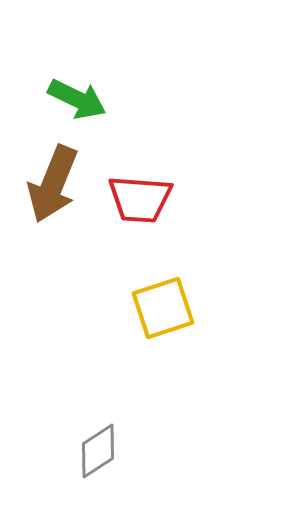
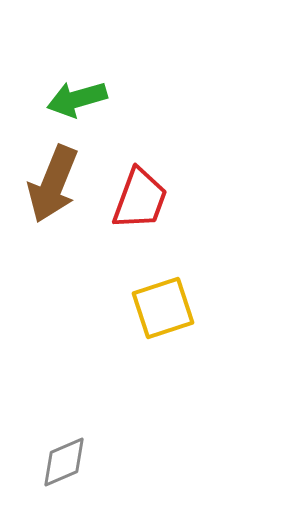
green arrow: rotated 138 degrees clockwise
red trapezoid: rotated 74 degrees counterclockwise
gray diamond: moved 34 px left, 11 px down; rotated 10 degrees clockwise
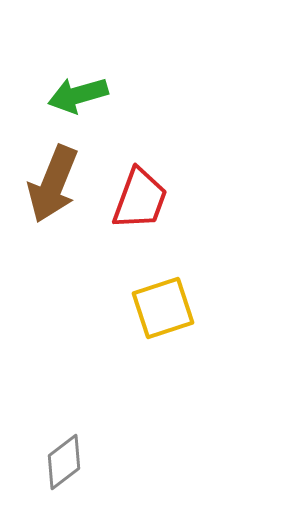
green arrow: moved 1 px right, 4 px up
gray diamond: rotated 14 degrees counterclockwise
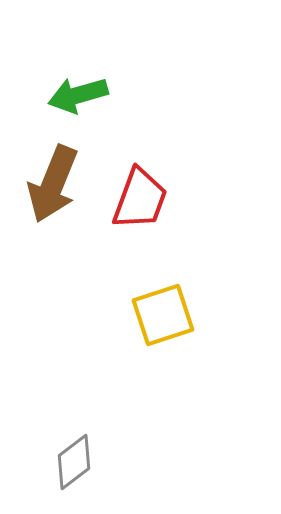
yellow square: moved 7 px down
gray diamond: moved 10 px right
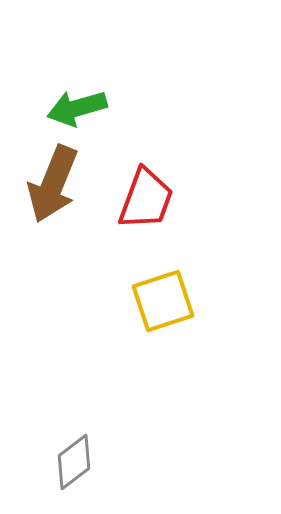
green arrow: moved 1 px left, 13 px down
red trapezoid: moved 6 px right
yellow square: moved 14 px up
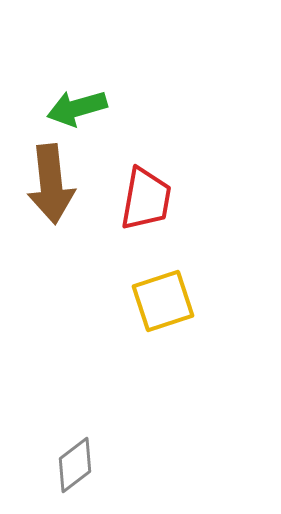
brown arrow: moved 2 px left; rotated 28 degrees counterclockwise
red trapezoid: rotated 10 degrees counterclockwise
gray diamond: moved 1 px right, 3 px down
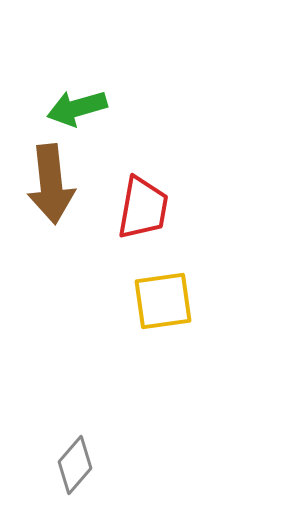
red trapezoid: moved 3 px left, 9 px down
yellow square: rotated 10 degrees clockwise
gray diamond: rotated 12 degrees counterclockwise
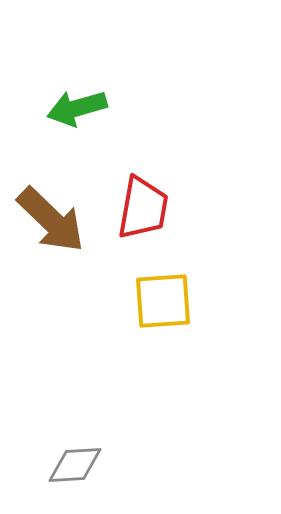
brown arrow: moved 36 px down; rotated 40 degrees counterclockwise
yellow square: rotated 4 degrees clockwise
gray diamond: rotated 46 degrees clockwise
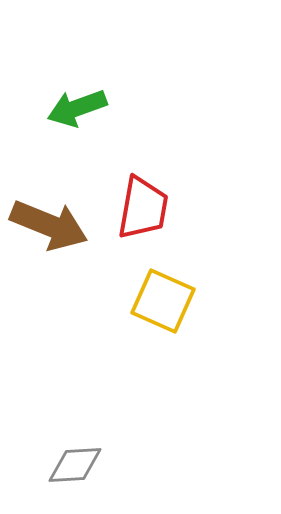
green arrow: rotated 4 degrees counterclockwise
brown arrow: moved 2 px left, 5 px down; rotated 22 degrees counterclockwise
yellow square: rotated 28 degrees clockwise
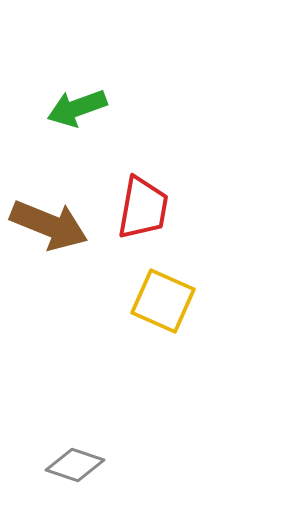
gray diamond: rotated 22 degrees clockwise
